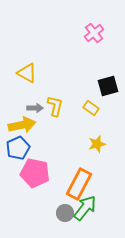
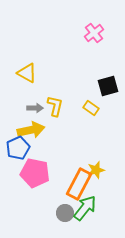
yellow arrow: moved 9 px right, 5 px down
yellow star: moved 1 px left, 26 px down
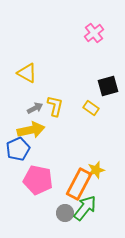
gray arrow: rotated 28 degrees counterclockwise
blue pentagon: moved 1 px down
pink pentagon: moved 3 px right, 7 px down
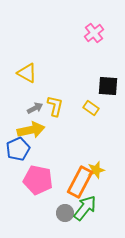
black square: rotated 20 degrees clockwise
orange rectangle: moved 1 px right, 2 px up
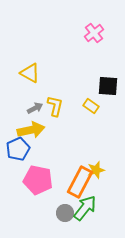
yellow triangle: moved 3 px right
yellow rectangle: moved 2 px up
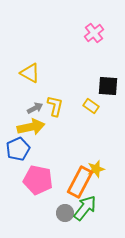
yellow arrow: moved 3 px up
yellow star: moved 1 px up
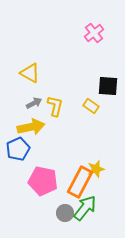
gray arrow: moved 1 px left, 5 px up
pink pentagon: moved 5 px right, 1 px down
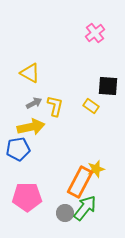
pink cross: moved 1 px right
blue pentagon: rotated 15 degrees clockwise
pink pentagon: moved 16 px left, 16 px down; rotated 12 degrees counterclockwise
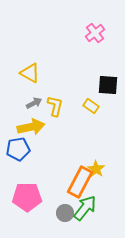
black square: moved 1 px up
yellow star: rotated 24 degrees counterclockwise
